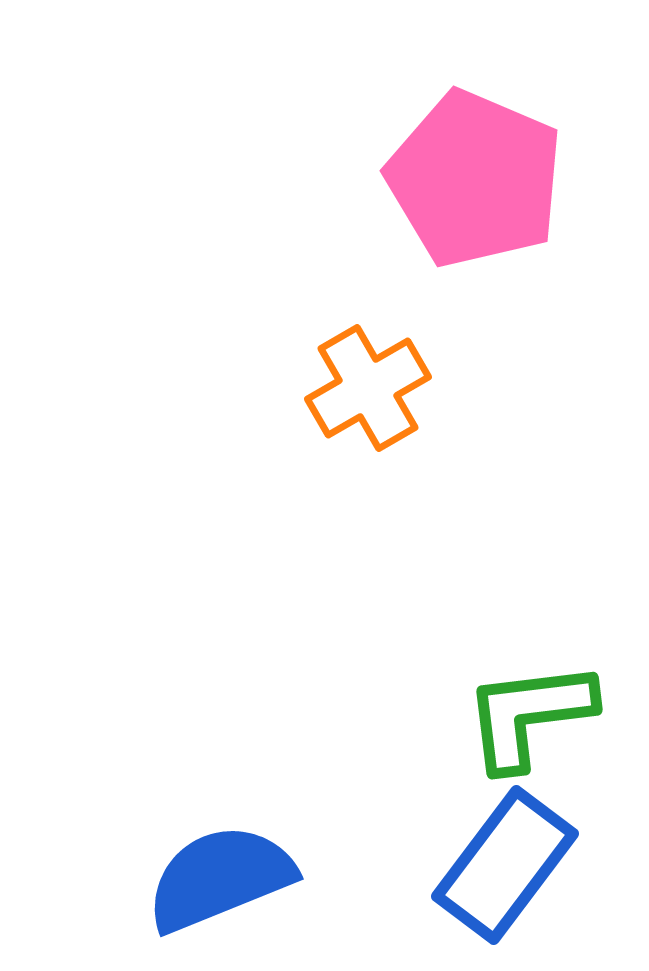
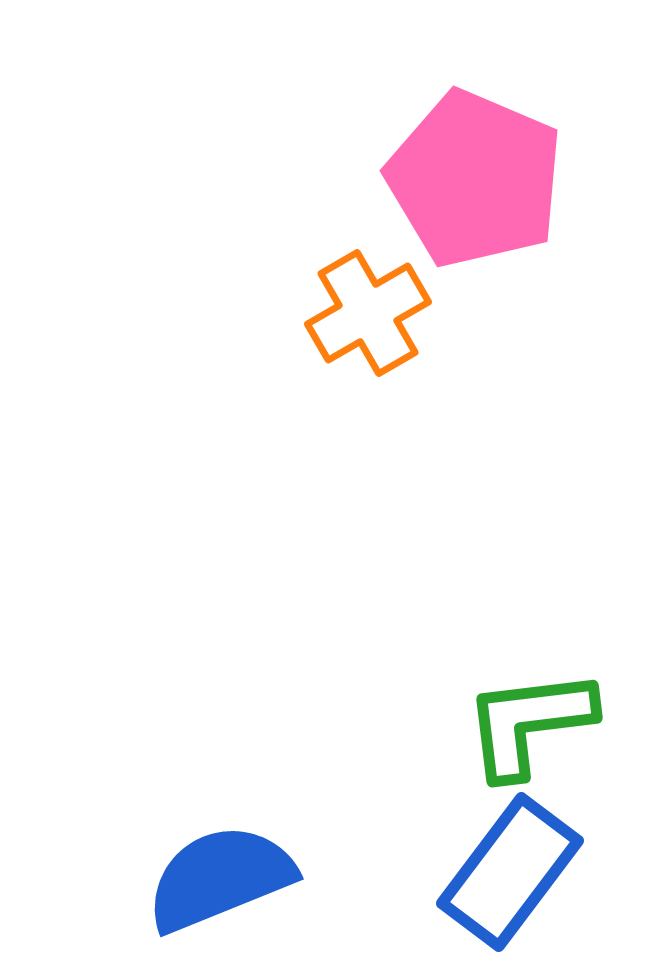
orange cross: moved 75 px up
green L-shape: moved 8 px down
blue rectangle: moved 5 px right, 7 px down
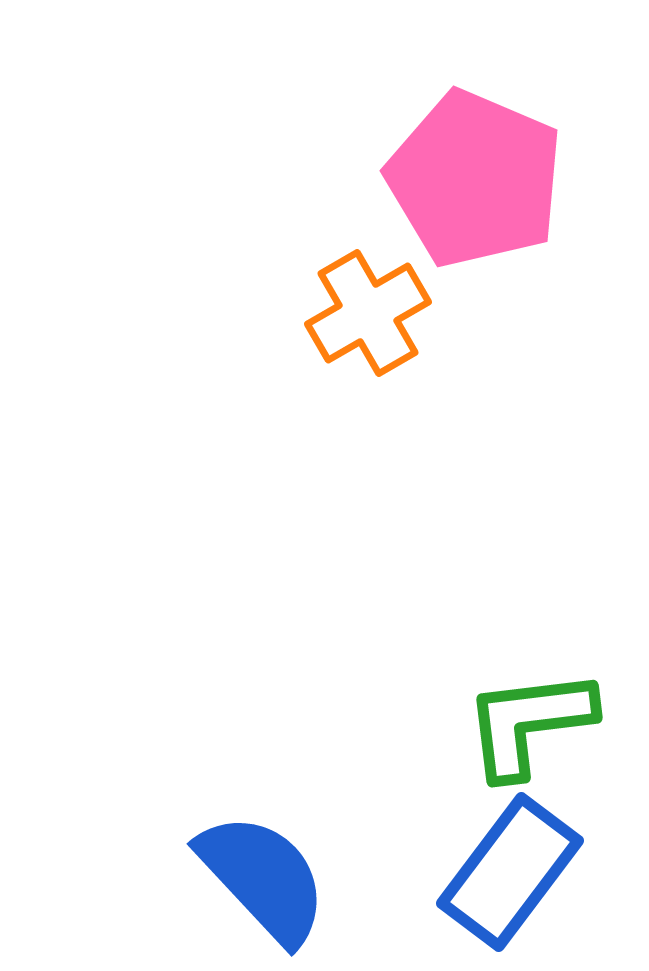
blue semicircle: moved 43 px right; rotated 69 degrees clockwise
